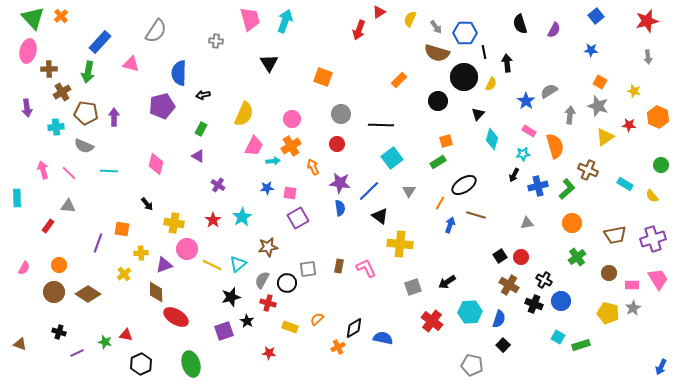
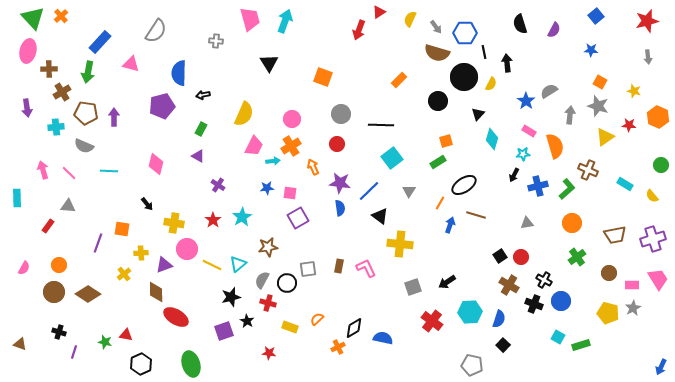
purple line at (77, 353): moved 3 px left, 1 px up; rotated 48 degrees counterclockwise
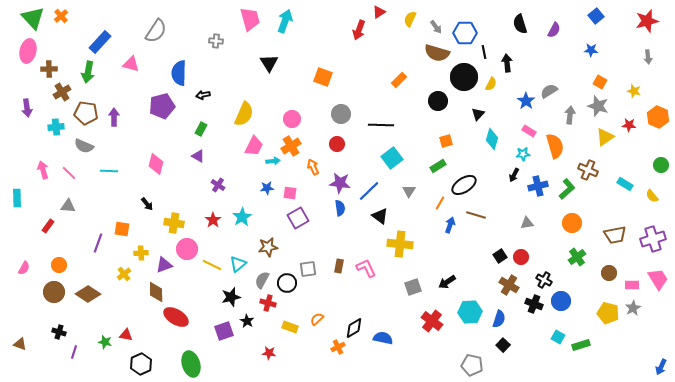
green rectangle at (438, 162): moved 4 px down
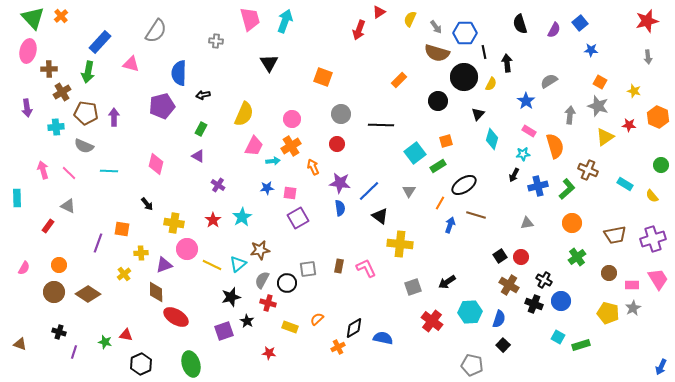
blue square at (596, 16): moved 16 px left, 7 px down
gray semicircle at (549, 91): moved 10 px up
cyan square at (392, 158): moved 23 px right, 5 px up
gray triangle at (68, 206): rotated 21 degrees clockwise
brown star at (268, 247): moved 8 px left, 3 px down
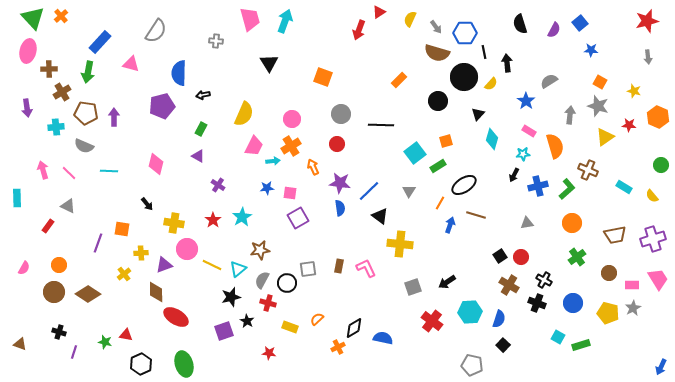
yellow semicircle at (491, 84): rotated 16 degrees clockwise
cyan rectangle at (625, 184): moved 1 px left, 3 px down
cyan triangle at (238, 264): moved 5 px down
blue circle at (561, 301): moved 12 px right, 2 px down
black cross at (534, 304): moved 3 px right, 1 px up
green ellipse at (191, 364): moved 7 px left
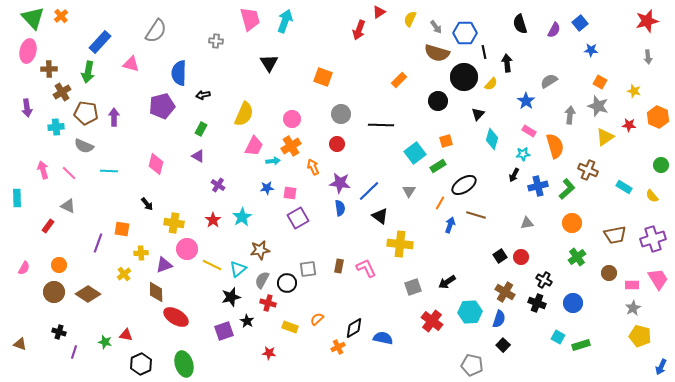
brown cross at (509, 285): moved 4 px left, 7 px down
yellow pentagon at (608, 313): moved 32 px right, 23 px down
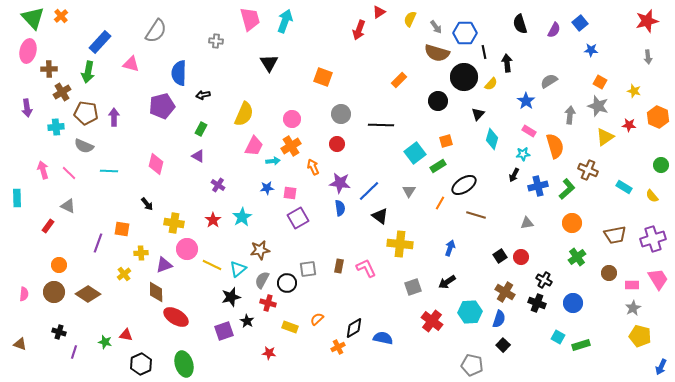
blue arrow at (450, 225): moved 23 px down
pink semicircle at (24, 268): moved 26 px down; rotated 24 degrees counterclockwise
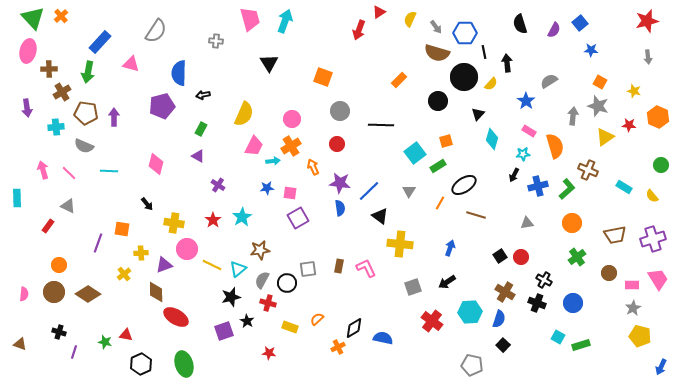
gray circle at (341, 114): moved 1 px left, 3 px up
gray arrow at (570, 115): moved 3 px right, 1 px down
